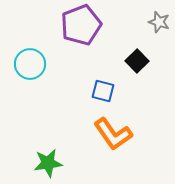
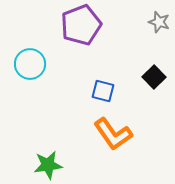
black square: moved 17 px right, 16 px down
green star: moved 2 px down
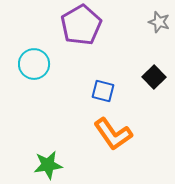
purple pentagon: rotated 9 degrees counterclockwise
cyan circle: moved 4 px right
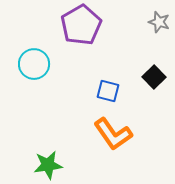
blue square: moved 5 px right
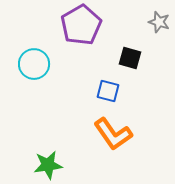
black square: moved 24 px left, 19 px up; rotated 30 degrees counterclockwise
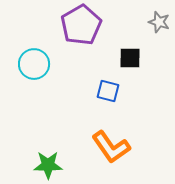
black square: rotated 15 degrees counterclockwise
orange L-shape: moved 2 px left, 13 px down
green star: rotated 8 degrees clockwise
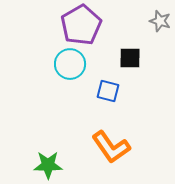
gray star: moved 1 px right, 1 px up
cyan circle: moved 36 px right
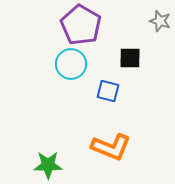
purple pentagon: rotated 12 degrees counterclockwise
cyan circle: moved 1 px right
orange L-shape: rotated 33 degrees counterclockwise
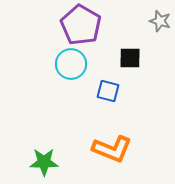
orange L-shape: moved 1 px right, 2 px down
green star: moved 4 px left, 3 px up
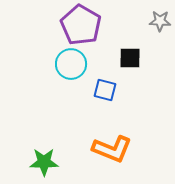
gray star: rotated 15 degrees counterclockwise
blue square: moved 3 px left, 1 px up
